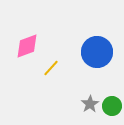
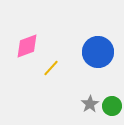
blue circle: moved 1 px right
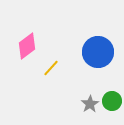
pink diamond: rotated 16 degrees counterclockwise
green circle: moved 5 px up
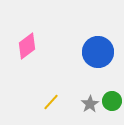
yellow line: moved 34 px down
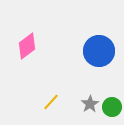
blue circle: moved 1 px right, 1 px up
green circle: moved 6 px down
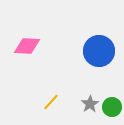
pink diamond: rotated 40 degrees clockwise
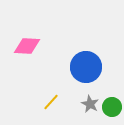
blue circle: moved 13 px left, 16 px down
gray star: rotated 12 degrees counterclockwise
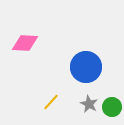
pink diamond: moved 2 px left, 3 px up
gray star: moved 1 px left
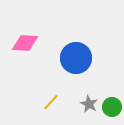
blue circle: moved 10 px left, 9 px up
